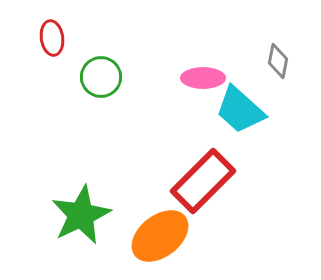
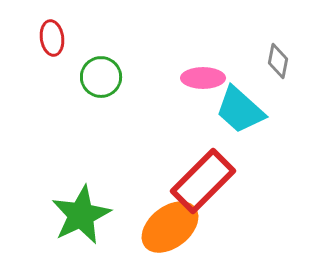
orange ellipse: moved 10 px right, 9 px up
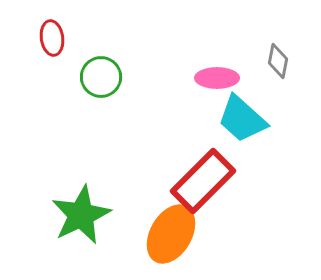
pink ellipse: moved 14 px right
cyan trapezoid: moved 2 px right, 9 px down
orange ellipse: moved 1 px right, 7 px down; rotated 22 degrees counterclockwise
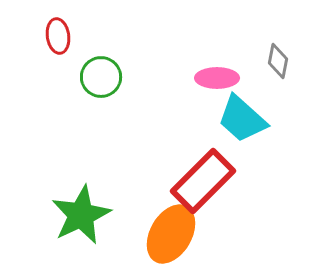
red ellipse: moved 6 px right, 2 px up
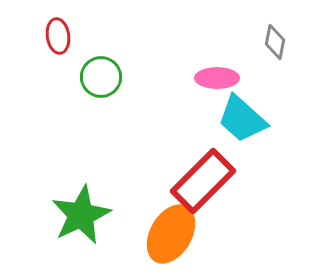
gray diamond: moved 3 px left, 19 px up
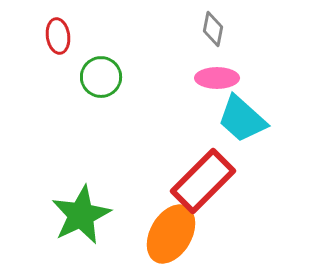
gray diamond: moved 62 px left, 13 px up
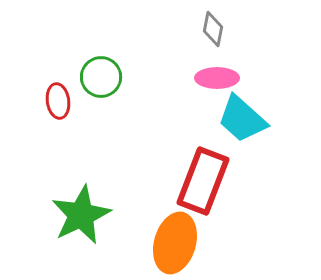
red ellipse: moved 65 px down
red rectangle: rotated 24 degrees counterclockwise
orange ellipse: moved 4 px right, 9 px down; rotated 14 degrees counterclockwise
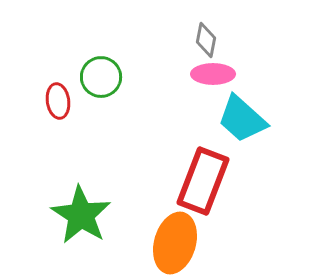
gray diamond: moved 7 px left, 11 px down
pink ellipse: moved 4 px left, 4 px up
green star: rotated 14 degrees counterclockwise
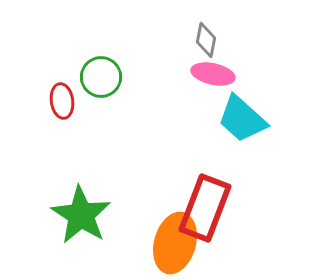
pink ellipse: rotated 12 degrees clockwise
red ellipse: moved 4 px right
red rectangle: moved 2 px right, 27 px down
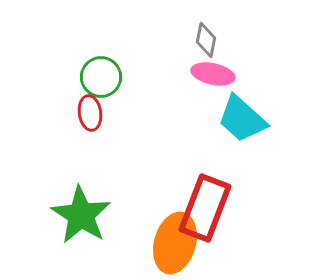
red ellipse: moved 28 px right, 12 px down
